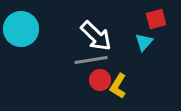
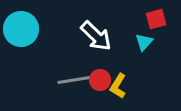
gray line: moved 17 px left, 20 px down
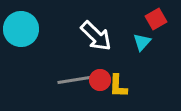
red square: rotated 15 degrees counterclockwise
cyan triangle: moved 2 px left
yellow L-shape: rotated 30 degrees counterclockwise
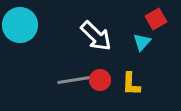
cyan circle: moved 1 px left, 4 px up
yellow L-shape: moved 13 px right, 2 px up
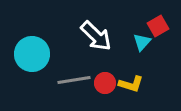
red square: moved 2 px right, 7 px down
cyan circle: moved 12 px right, 29 px down
red circle: moved 5 px right, 3 px down
yellow L-shape: rotated 75 degrees counterclockwise
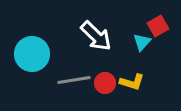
yellow L-shape: moved 1 px right, 2 px up
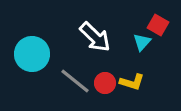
red square: moved 1 px up; rotated 30 degrees counterclockwise
white arrow: moved 1 px left, 1 px down
gray line: moved 1 px right, 1 px down; rotated 48 degrees clockwise
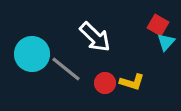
cyan triangle: moved 24 px right
gray line: moved 9 px left, 12 px up
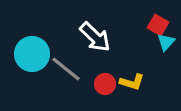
red circle: moved 1 px down
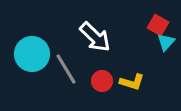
gray line: rotated 20 degrees clockwise
red circle: moved 3 px left, 3 px up
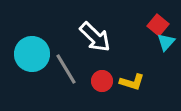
red square: rotated 10 degrees clockwise
